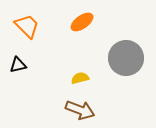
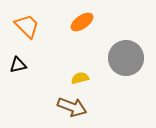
brown arrow: moved 8 px left, 3 px up
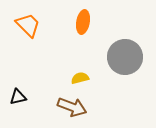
orange ellipse: moved 1 px right; rotated 45 degrees counterclockwise
orange trapezoid: moved 1 px right, 1 px up
gray circle: moved 1 px left, 1 px up
black triangle: moved 32 px down
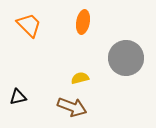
orange trapezoid: moved 1 px right
gray circle: moved 1 px right, 1 px down
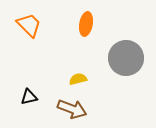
orange ellipse: moved 3 px right, 2 px down
yellow semicircle: moved 2 px left, 1 px down
black triangle: moved 11 px right
brown arrow: moved 2 px down
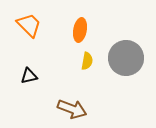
orange ellipse: moved 6 px left, 6 px down
yellow semicircle: moved 9 px right, 18 px up; rotated 114 degrees clockwise
black triangle: moved 21 px up
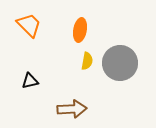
gray circle: moved 6 px left, 5 px down
black triangle: moved 1 px right, 5 px down
brown arrow: rotated 24 degrees counterclockwise
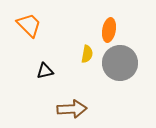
orange ellipse: moved 29 px right
yellow semicircle: moved 7 px up
black triangle: moved 15 px right, 10 px up
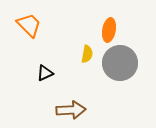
black triangle: moved 2 px down; rotated 12 degrees counterclockwise
brown arrow: moved 1 px left, 1 px down
